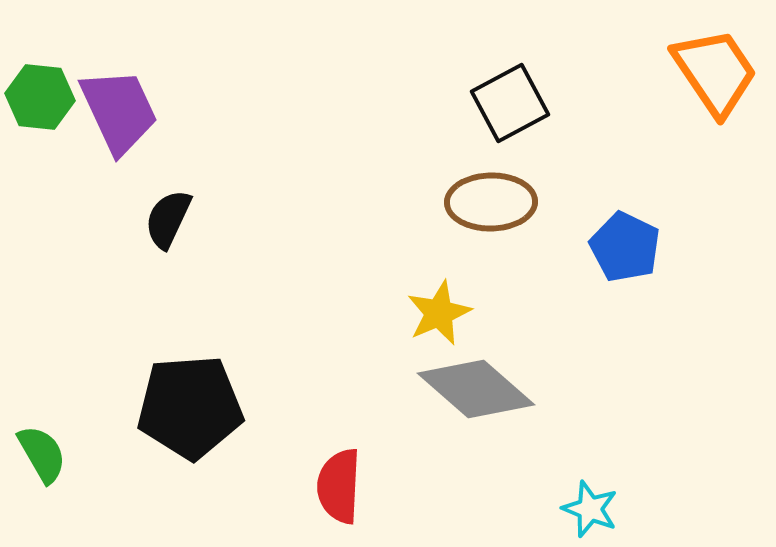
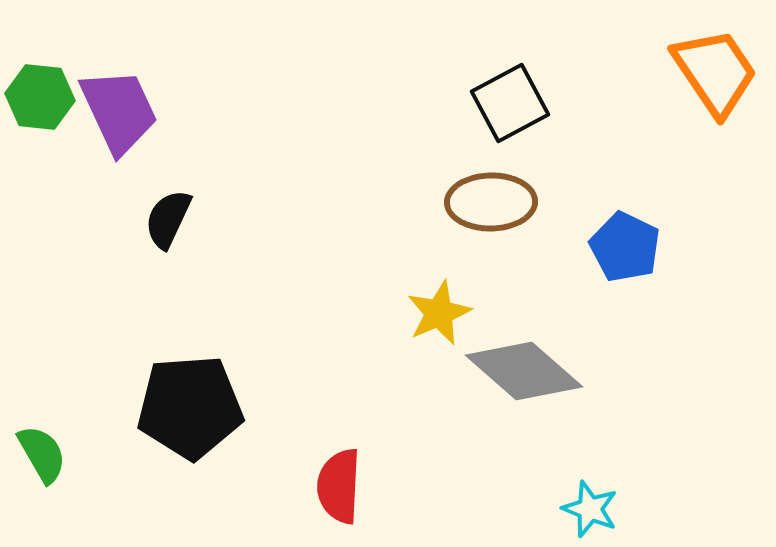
gray diamond: moved 48 px right, 18 px up
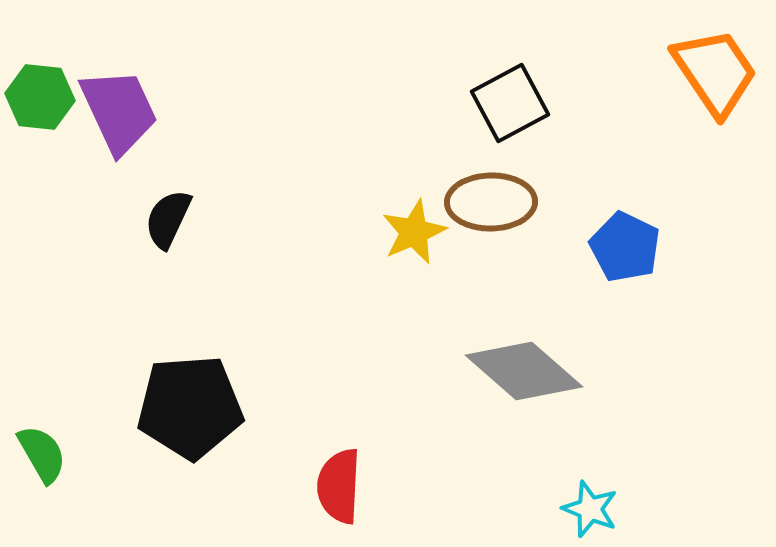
yellow star: moved 25 px left, 81 px up
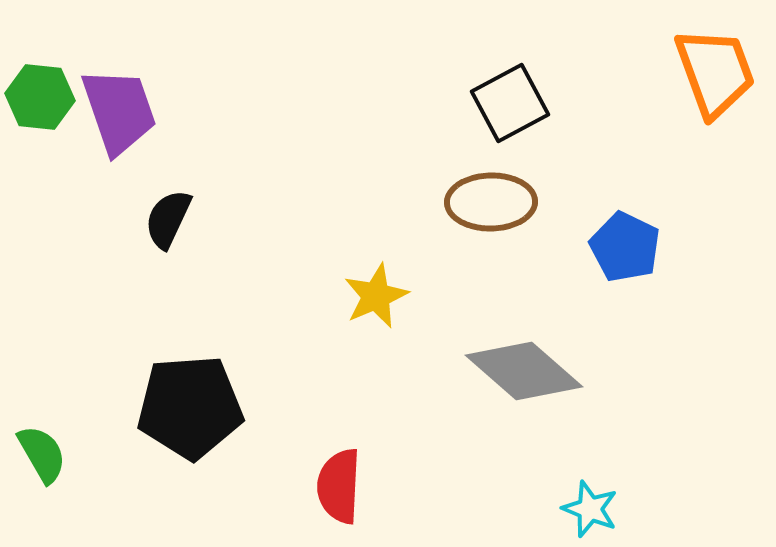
orange trapezoid: rotated 14 degrees clockwise
purple trapezoid: rotated 6 degrees clockwise
yellow star: moved 38 px left, 64 px down
